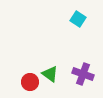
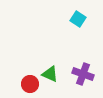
green triangle: rotated 12 degrees counterclockwise
red circle: moved 2 px down
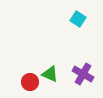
purple cross: rotated 10 degrees clockwise
red circle: moved 2 px up
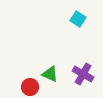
red circle: moved 5 px down
